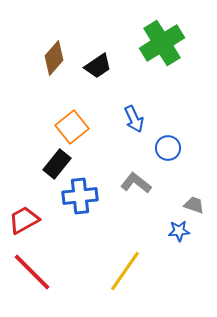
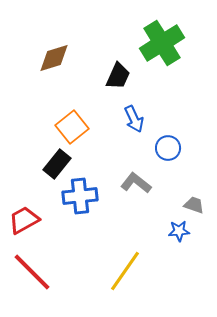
brown diamond: rotated 32 degrees clockwise
black trapezoid: moved 20 px right, 10 px down; rotated 32 degrees counterclockwise
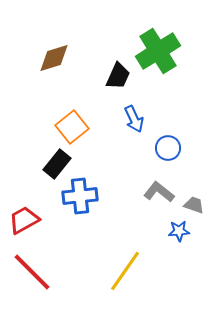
green cross: moved 4 px left, 8 px down
gray L-shape: moved 23 px right, 9 px down
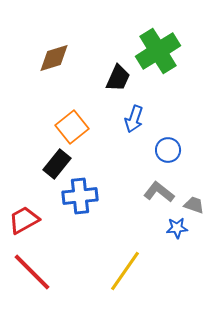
black trapezoid: moved 2 px down
blue arrow: rotated 44 degrees clockwise
blue circle: moved 2 px down
blue star: moved 2 px left, 3 px up
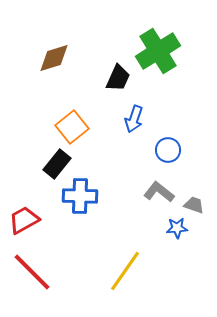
blue cross: rotated 8 degrees clockwise
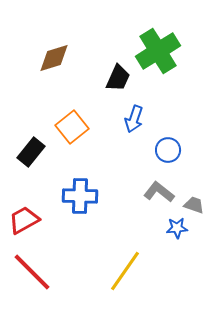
black rectangle: moved 26 px left, 12 px up
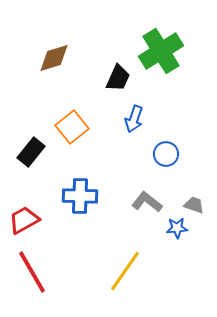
green cross: moved 3 px right
blue circle: moved 2 px left, 4 px down
gray L-shape: moved 12 px left, 10 px down
red line: rotated 15 degrees clockwise
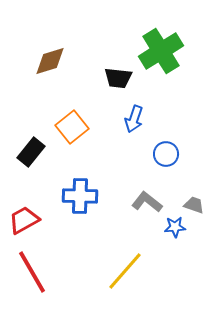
brown diamond: moved 4 px left, 3 px down
black trapezoid: rotated 72 degrees clockwise
blue star: moved 2 px left, 1 px up
yellow line: rotated 6 degrees clockwise
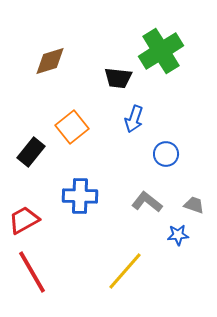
blue star: moved 3 px right, 8 px down
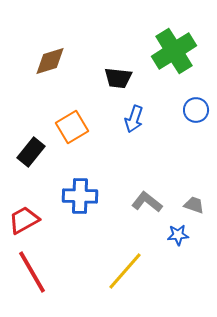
green cross: moved 13 px right
orange square: rotated 8 degrees clockwise
blue circle: moved 30 px right, 44 px up
